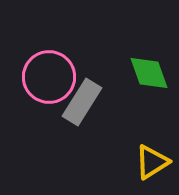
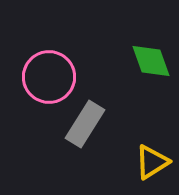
green diamond: moved 2 px right, 12 px up
gray rectangle: moved 3 px right, 22 px down
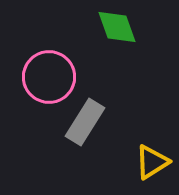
green diamond: moved 34 px left, 34 px up
gray rectangle: moved 2 px up
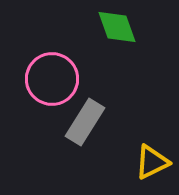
pink circle: moved 3 px right, 2 px down
yellow triangle: rotated 6 degrees clockwise
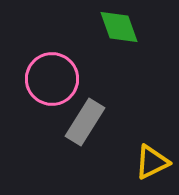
green diamond: moved 2 px right
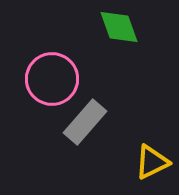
gray rectangle: rotated 9 degrees clockwise
